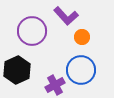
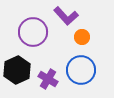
purple circle: moved 1 px right, 1 px down
purple cross: moved 7 px left, 6 px up; rotated 30 degrees counterclockwise
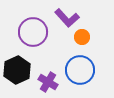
purple L-shape: moved 1 px right, 2 px down
blue circle: moved 1 px left
purple cross: moved 3 px down
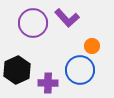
purple circle: moved 9 px up
orange circle: moved 10 px right, 9 px down
purple cross: moved 1 px down; rotated 30 degrees counterclockwise
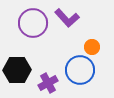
orange circle: moved 1 px down
black hexagon: rotated 24 degrees clockwise
purple cross: rotated 30 degrees counterclockwise
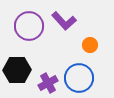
purple L-shape: moved 3 px left, 3 px down
purple circle: moved 4 px left, 3 px down
orange circle: moved 2 px left, 2 px up
blue circle: moved 1 px left, 8 px down
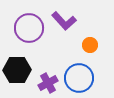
purple circle: moved 2 px down
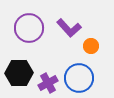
purple L-shape: moved 5 px right, 7 px down
orange circle: moved 1 px right, 1 px down
black hexagon: moved 2 px right, 3 px down
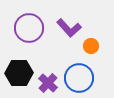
purple cross: rotated 18 degrees counterclockwise
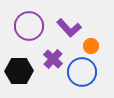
purple circle: moved 2 px up
black hexagon: moved 2 px up
blue circle: moved 3 px right, 6 px up
purple cross: moved 5 px right, 24 px up
